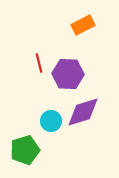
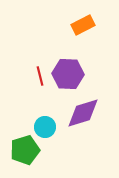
red line: moved 1 px right, 13 px down
purple diamond: moved 1 px down
cyan circle: moved 6 px left, 6 px down
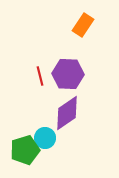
orange rectangle: rotated 30 degrees counterclockwise
purple diamond: moved 16 px left; rotated 18 degrees counterclockwise
cyan circle: moved 11 px down
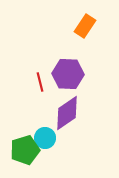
orange rectangle: moved 2 px right, 1 px down
red line: moved 6 px down
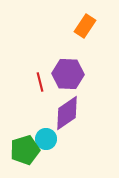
cyan circle: moved 1 px right, 1 px down
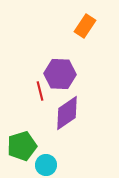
purple hexagon: moved 8 px left
red line: moved 9 px down
cyan circle: moved 26 px down
green pentagon: moved 3 px left, 4 px up
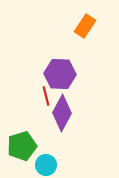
red line: moved 6 px right, 5 px down
purple diamond: moved 5 px left; rotated 27 degrees counterclockwise
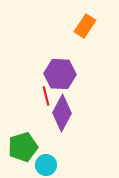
green pentagon: moved 1 px right, 1 px down
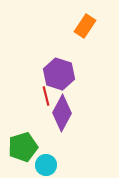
purple hexagon: moved 1 px left; rotated 16 degrees clockwise
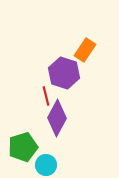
orange rectangle: moved 24 px down
purple hexagon: moved 5 px right, 1 px up
purple diamond: moved 5 px left, 5 px down
